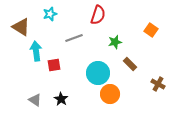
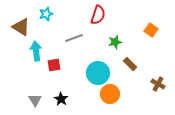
cyan star: moved 4 px left
gray triangle: rotated 24 degrees clockwise
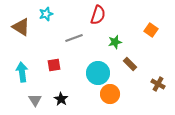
cyan arrow: moved 14 px left, 21 px down
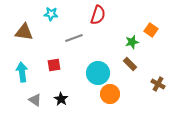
cyan star: moved 5 px right; rotated 24 degrees clockwise
brown triangle: moved 3 px right, 5 px down; rotated 24 degrees counterclockwise
green star: moved 17 px right
gray triangle: rotated 24 degrees counterclockwise
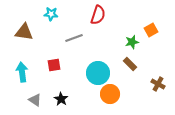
orange square: rotated 24 degrees clockwise
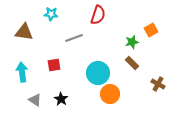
brown rectangle: moved 2 px right, 1 px up
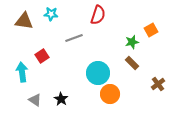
brown triangle: moved 11 px up
red square: moved 12 px left, 9 px up; rotated 24 degrees counterclockwise
brown cross: rotated 24 degrees clockwise
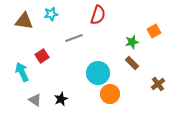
cyan star: rotated 16 degrees counterclockwise
orange square: moved 3 px right, 1 px down
cyan arrow: rotated 18 degrees counterclockwise
black star: rotated 16 degrees clockwise
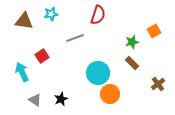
gray line: moved 1 px right
